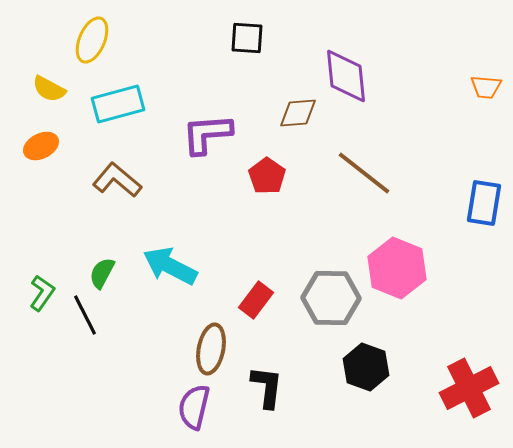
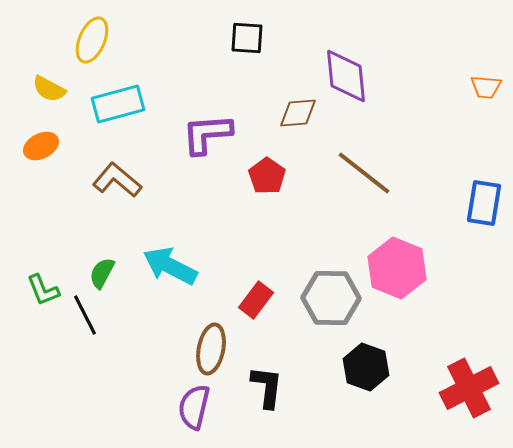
green L-shape: moved 1 px right, 3 px up; rotated 123 degrees clockwise
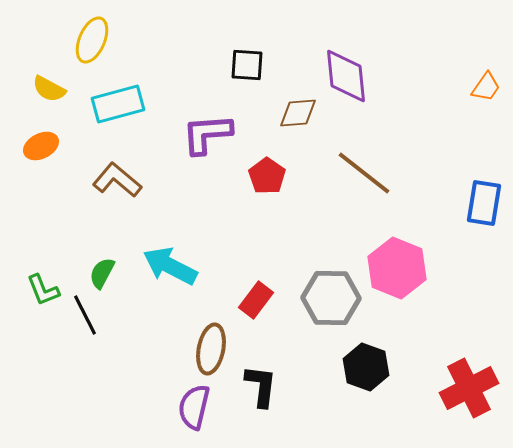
black square: moved 27 px down
orange trapezoid: rotated 60 degrees counterclockwise
black L-shape: moved 6 px left, 1 px up
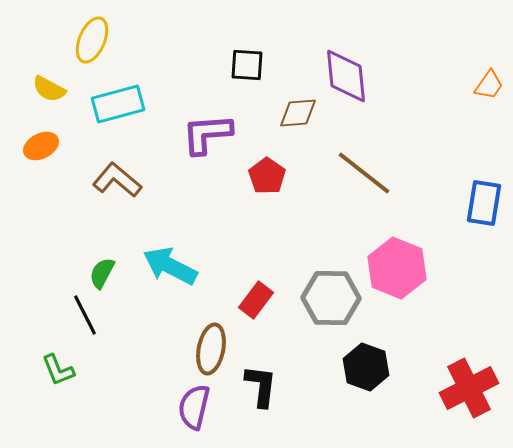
orange trapezoid: moved 3 px right, 2 px up
green L-shape: moved 15 px right, 80 px down
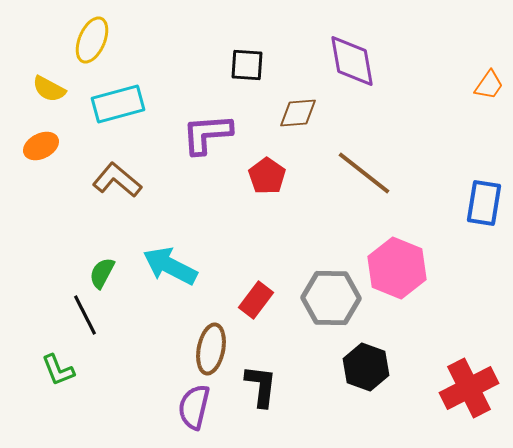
purple diamond: moved 6 px right, 15 px up; rotated 4 degrees counterclockwise
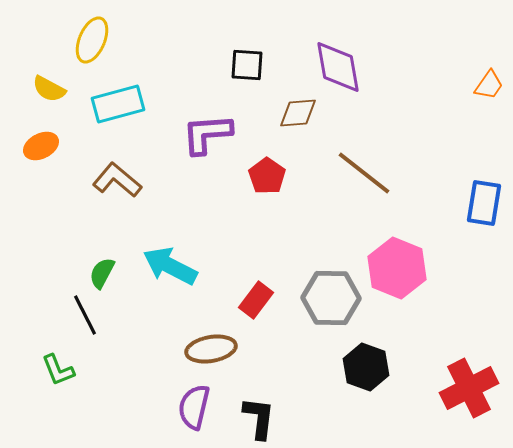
purple diamond: moved 14 px left, 6 px down
brown ellipse: rotated 69 degrees clockwise
black L-shape: moved 2 px left, 32 px down
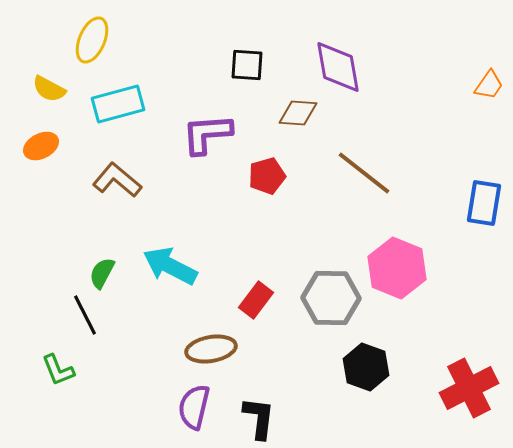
brown diamond: rotated 9 degrees clockwise
red pentagon: rotated 21 degrees clockwise
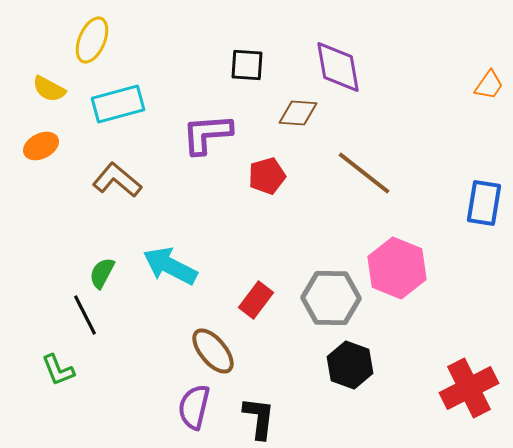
brown ellipse: moved 2 px right, 2 px down; rotated 60 degrees clockwise
black hexagon: moved 16 px left, 2 px up
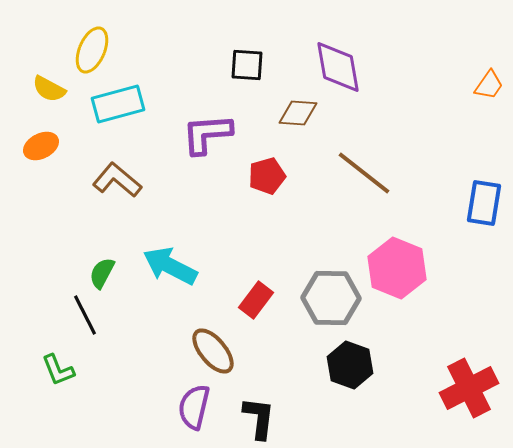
yellow ellipse: moved 10 px down
